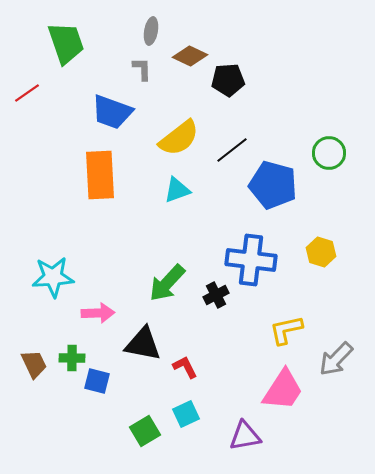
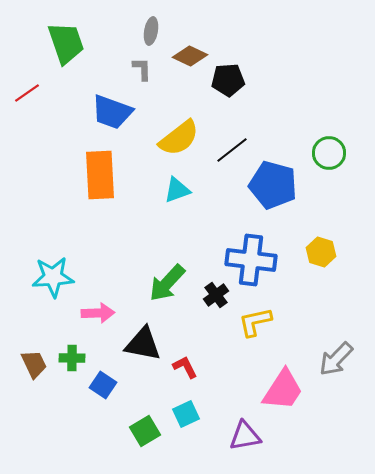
black cross: rotated 10 degrees counterclockwise
yellow L-shape: moved 31 px left, 8 px up
blue square: moved 6 px right, 4 px down; rotated 20 degrees clockwise
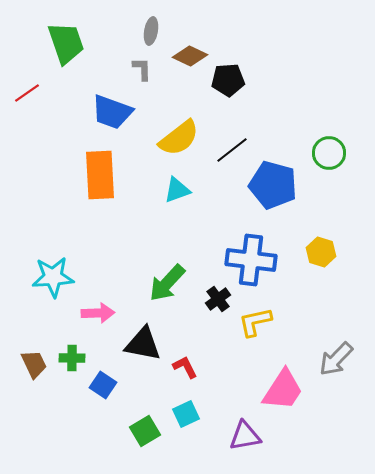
black cross: moved 2 px right, 4 px down
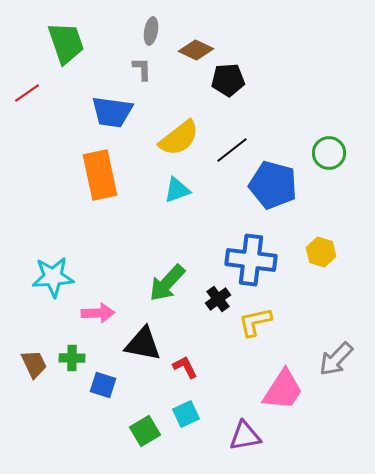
brown diamond: moved 6 px right, 6 px up
blue trapezoid: rotated 12 degrees counterclockwise
orange rectangle: rotated 9 degrees counterclockwise
blue square: rotated 16 degrees counterclockwise
